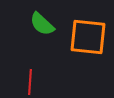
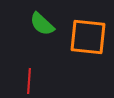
red line: moved 1 px left, 1 px up
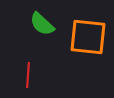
red line: moved 1 px left, 6 px up
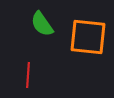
green semicircle: rotated 12 degrees clockwise
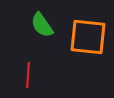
green semicircle: moved 1 px down
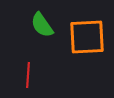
orange square: moved 1 px left; rotated 9 degrees counterclockwise
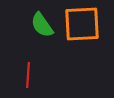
orange square: moved 5 px left, 13 px up
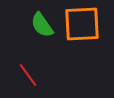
red line: rotated 40 degrees counterclockwise
